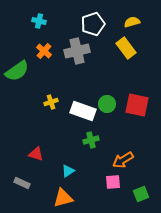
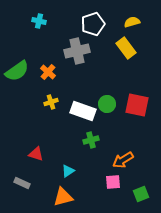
orange cross: moved 4 px right, 21 px down
orange triangle: moved 1 px up
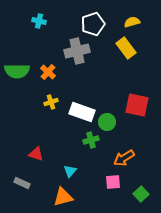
green semicircle: rotated 35 degrees clockwise
green circle: moved 18 px down
white rectangle: moved 1 px left, 1 px down
orange arrow: moved 1 px right, 2 px up
cyan triangle: moved 2 px right; rotated 16 degrees counterclockwise
green square: rotated 21 degrees counterclockwise
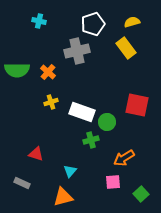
green semicircle: moved 1 px up
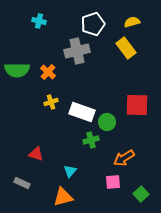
red square: rotated 10 degrees counterclockwise
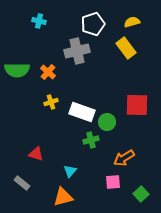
gray rectangle: rotated 14 degrees clockwise
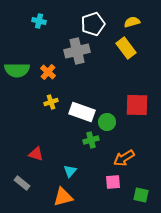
green square: moved 1 px down; rotated 35 degrees counterclockwise
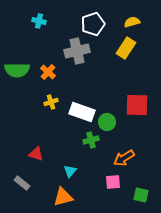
yellow rectangle: rotated 70 degrees clockwise
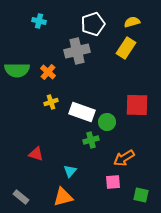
gray rectangle: moved 1 px left, 14 px down
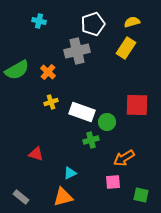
green semicircle: rotated 30 degrees counterclockwise
cyan triangle: moved 2 px down; rotated 24 degrees clockwise
